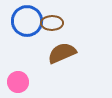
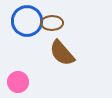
brown semicircle: rotated 108 degrees counterclockwise
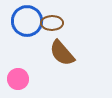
pink circle: moved 3 px up
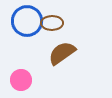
brown semicircle: rotated 96 degrees clockwise
pink circle: moved 3 px right, 1 px down
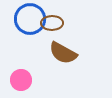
blue circle: moved 3 px right, 2 px up
brown semicircle: moved 1 px right; rotated 116 degrees counterclockwise
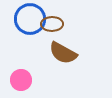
brown ellipse: moved 1 px down
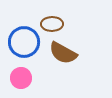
blue circle: moved 6 px left, 23 px down
pink circle: moved 2 px up
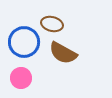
brown ellipse: rotated 15 degrees clockwise
